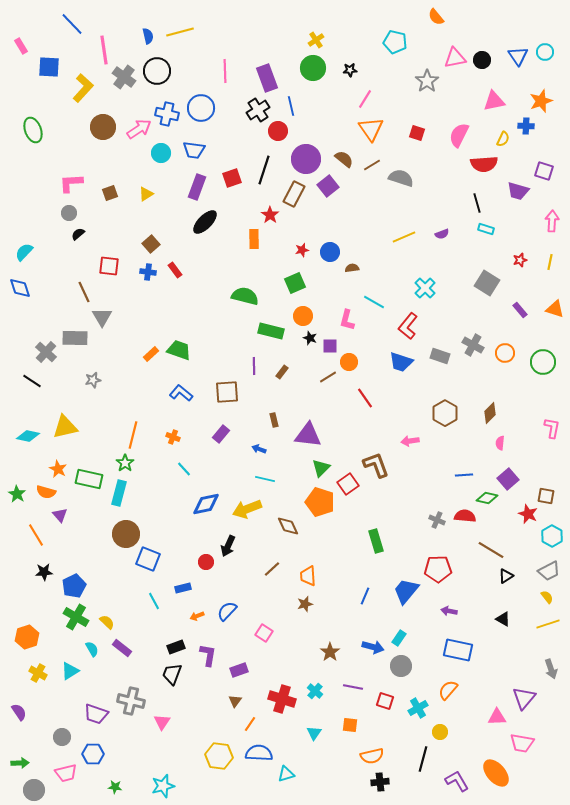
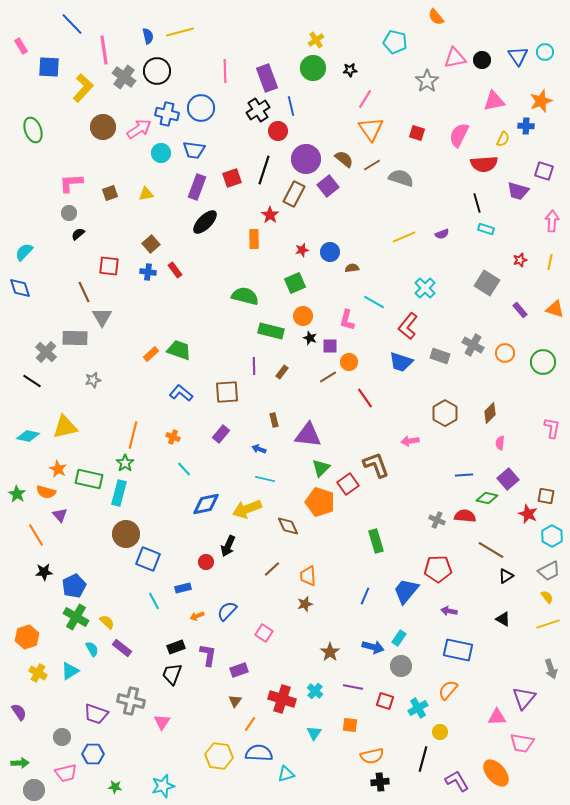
yellow triangle at (146, 194): rotated 21 degrees clockwise
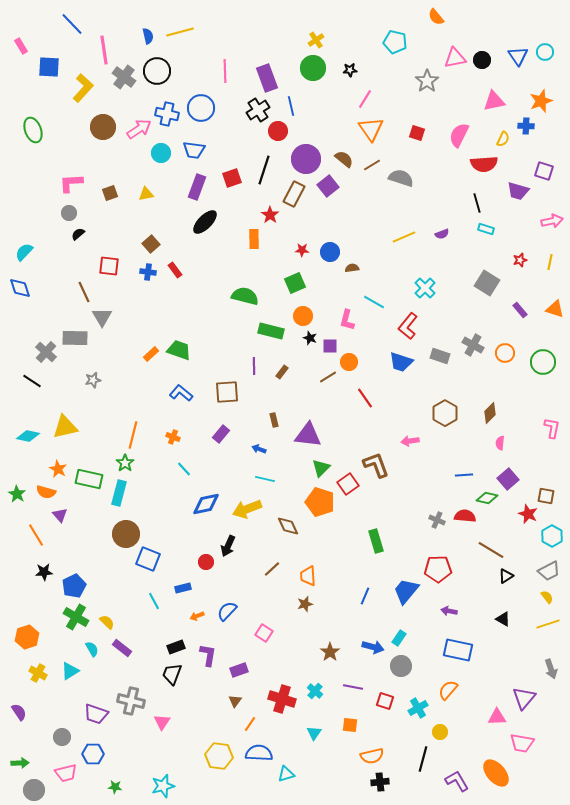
pink arrow at (552, 221): rotated 75 degrees clockwise
red star at (302, 250): rotated 16 degrees clockwise
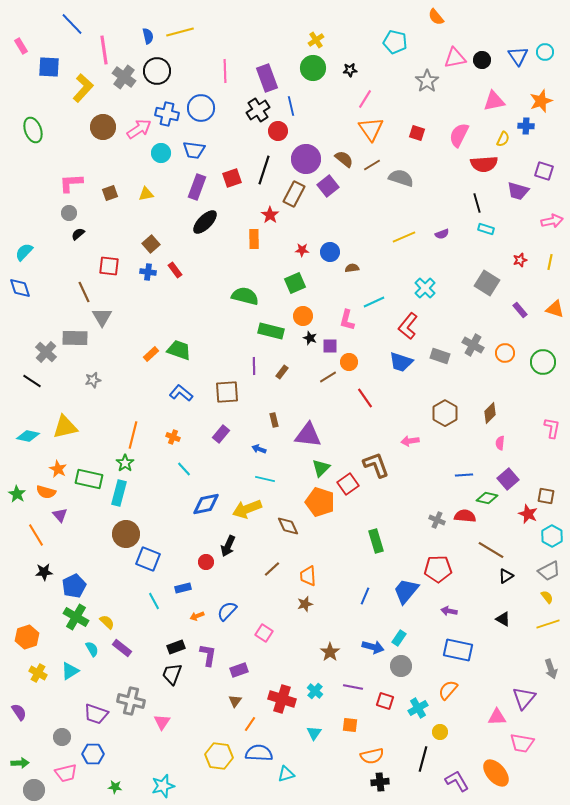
cyan line at (374, 302): rotated 55 degrees counterclockwise
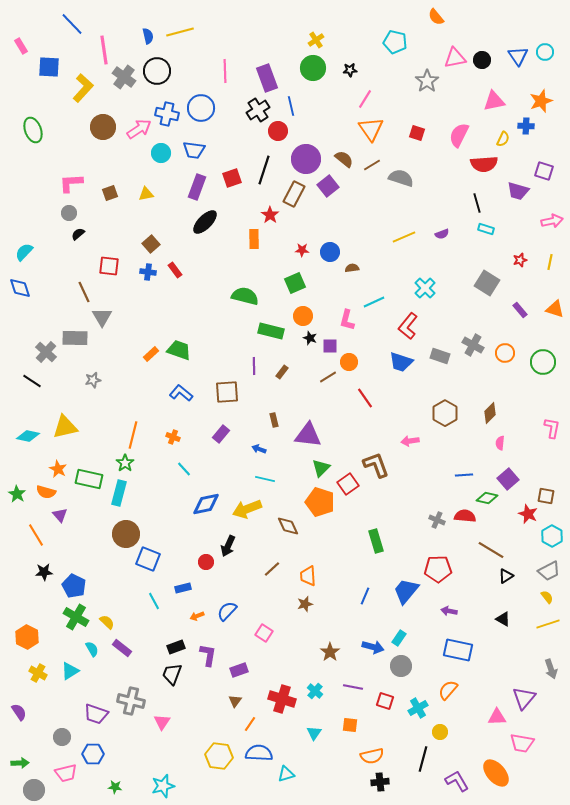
blue pentagon at (74, 586): rotated 20 degrees counterclockwise
orange hexagon at (27, 637): rotated 15 degrees counterclockwise
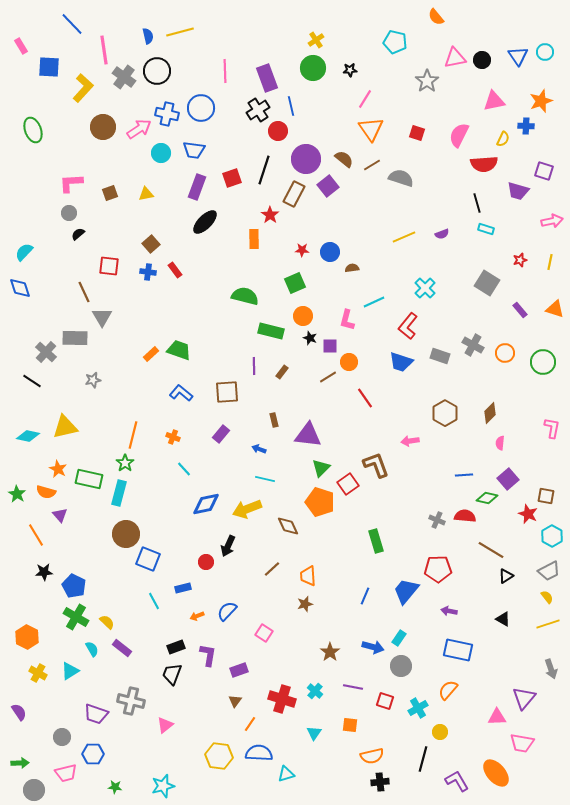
pink triangle at (162, 722): moved 3 px right, 3 px down; rotated 18 degrees clockwise
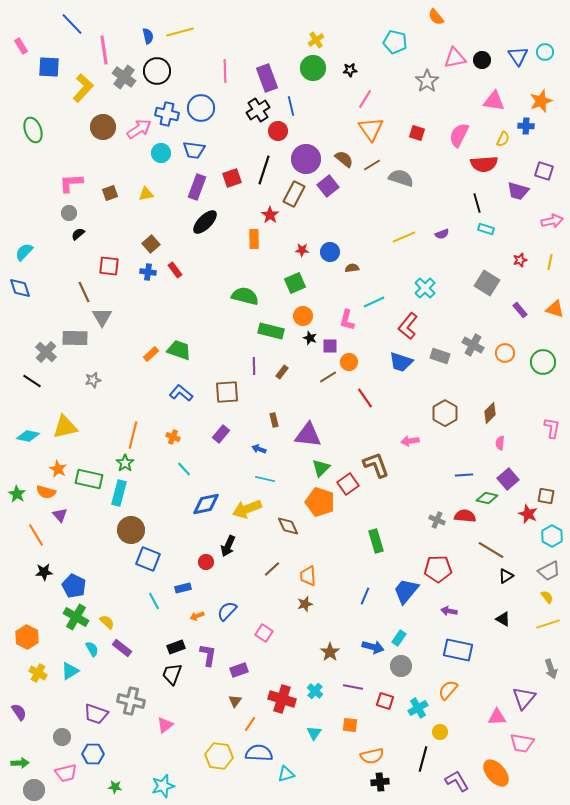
pink triangle at (494, 101): rotated 20 degrees clockwise
brown circle at (126, 534): moved 5 px right, 4 px up
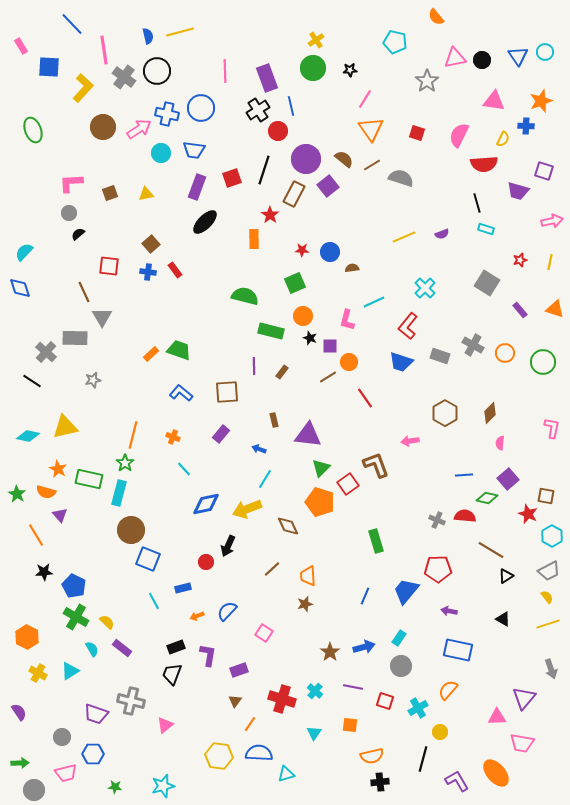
cyan line at (265, 479): rotated 72 degrees counterclockwise
blue arrow at (373, 647): moved 9 px left; rotated 30 degrees counterclockwise
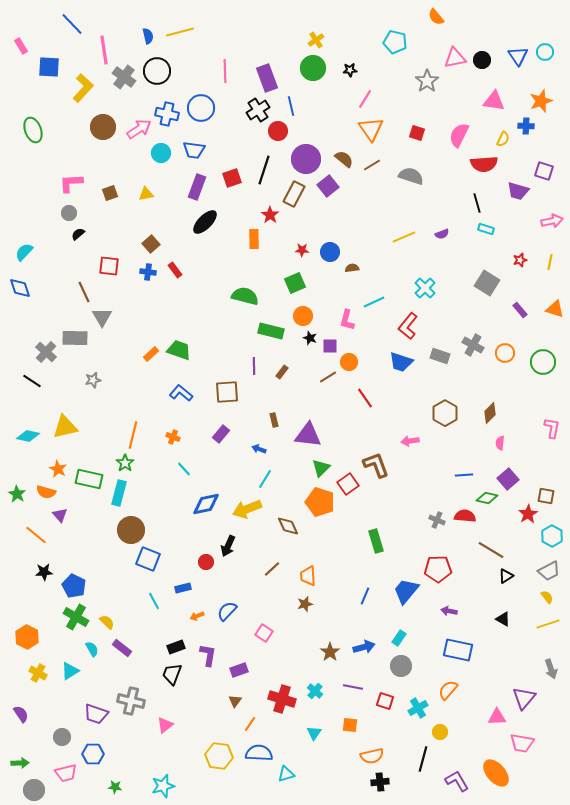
gray semicircle at (401, 178): moved 10 px right, 2 px up
red star at (528, 514): rotated 18 degrees clockwise
orange line at (36, 535): rotated 20 degrees counterclockwise
purple semicircle at (19, 712): moved 2 px right, 2 px down
